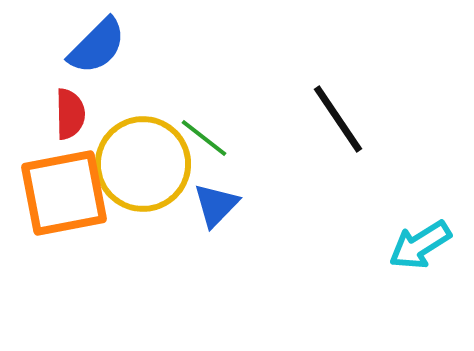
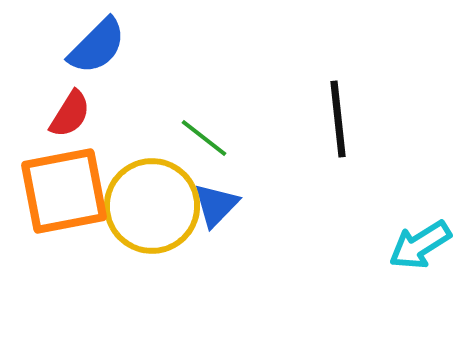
red semicircle: rotated 33 degrees clockwise
black line: rotated 28 degrees clockwise
yellow circle: moved 9 px right, 42 px down
orange square: moved 2 px up
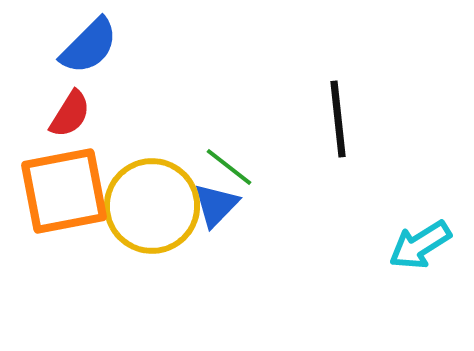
blue semicircle: moved 8 px left
green line: moved 25 px right, 29 px down
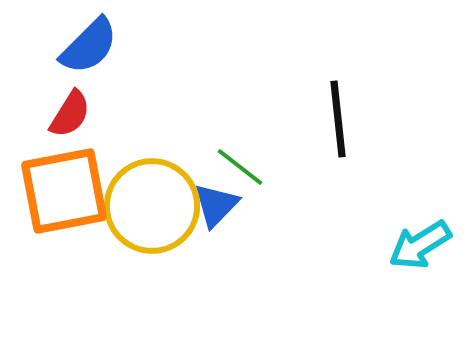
green line: moved 11 px right
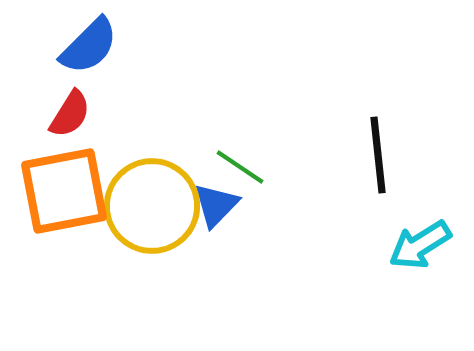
black line: moved 40 px right, 36 px down
green line: rotated 4 degrees counterclockwise
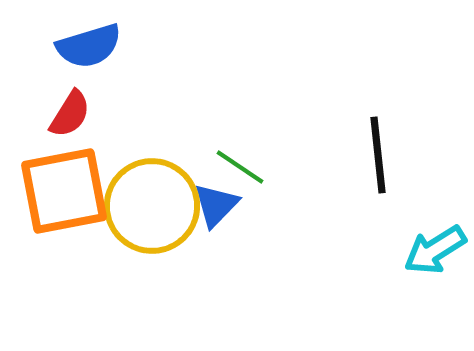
blue semicircle: rotated 28 degrees clockwise
cyan arrow: moved 15 px right, 5 px down
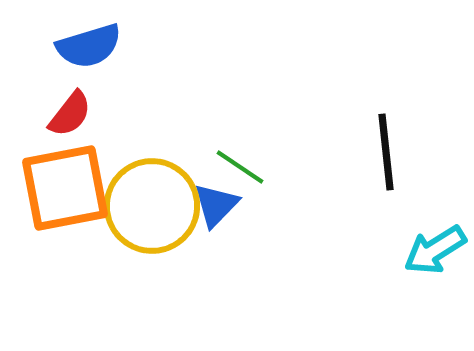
red semicircle: rotated 6 degrees clockwise
black line: moved 8 px right, 3 px up
orange square: moved 1 px right, 3 px up
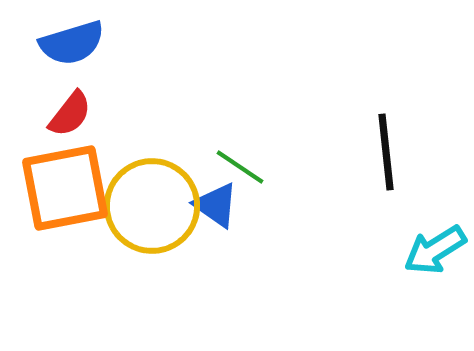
blue semicircle: moved 17 px left, 3 px up
blue triangle: rotated 39 degrees counterclockwise
